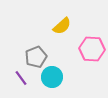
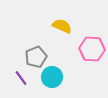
yellow semicircle: rotated 114 degrees counterclockwise
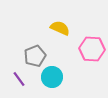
yellow semicircle: moved 2 px left, 2 px down
gray pentagon: moved 1 px left, 1 px up
purple line: moved 2 px left, 1 px down
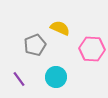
gray pentagon: moved 11 px up
cyan circle: moved 4 px right
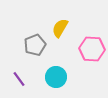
yellow semicircle: rotated 84 degrees counterclockwise
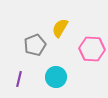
purple line: rotated 49 degrees clockwise
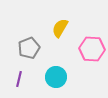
gray pentagon: moved 6 px left, 3 px down
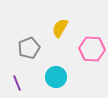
purple line: moved 2 px left, 4 px down; rotated 35 degrees counterclockwise
